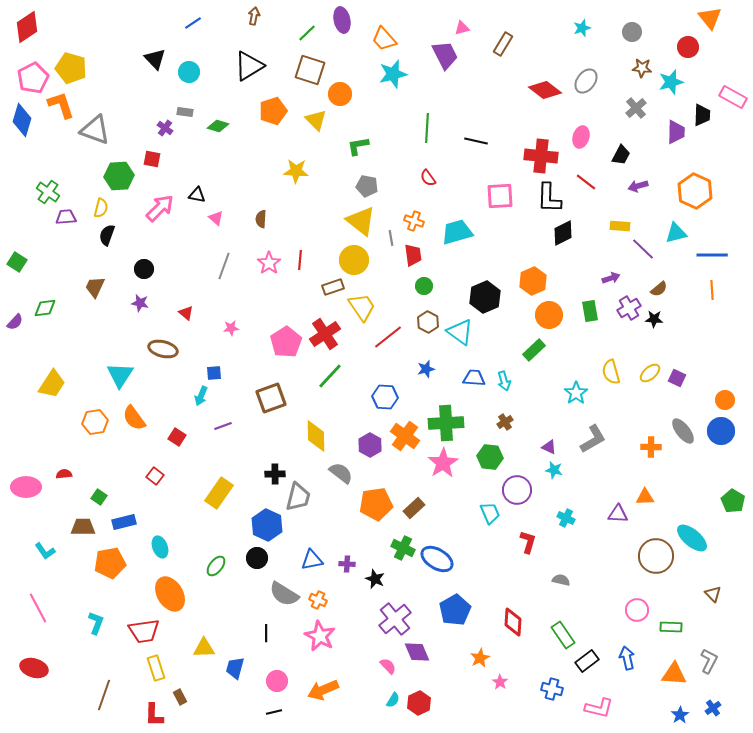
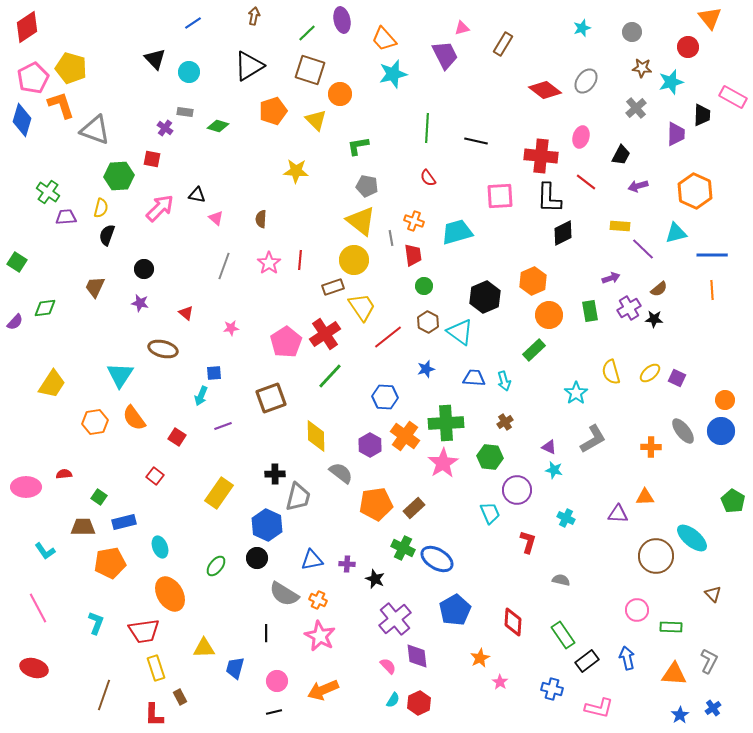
purple trapezoid at (676, 132): moved 2 px down
purple diamond at (417, 652): moved 4 px down; rotated 16 degrees clockwise
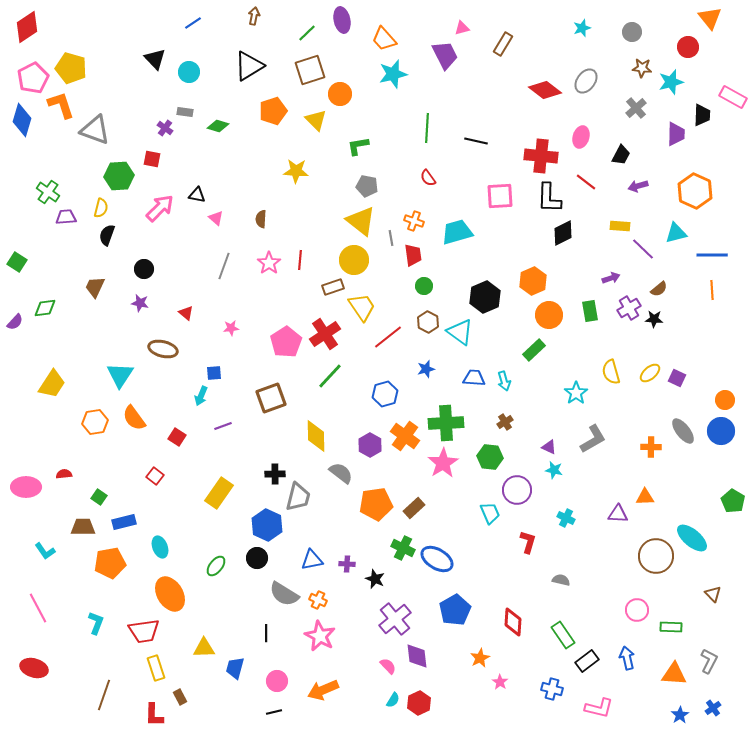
brown square at (310, 70): rotated 36 degrees counterclockwise
blue hexagon at (385, 397): moved 3 px up; rotated 20 degrees counterclockwise
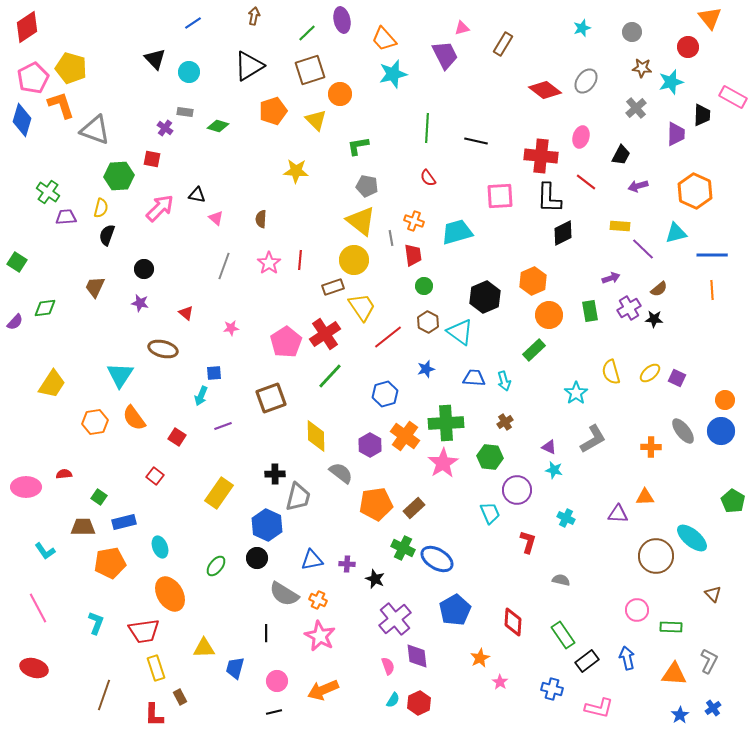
pink semicircle at (388, 666): rotated 24 degrees clockwise
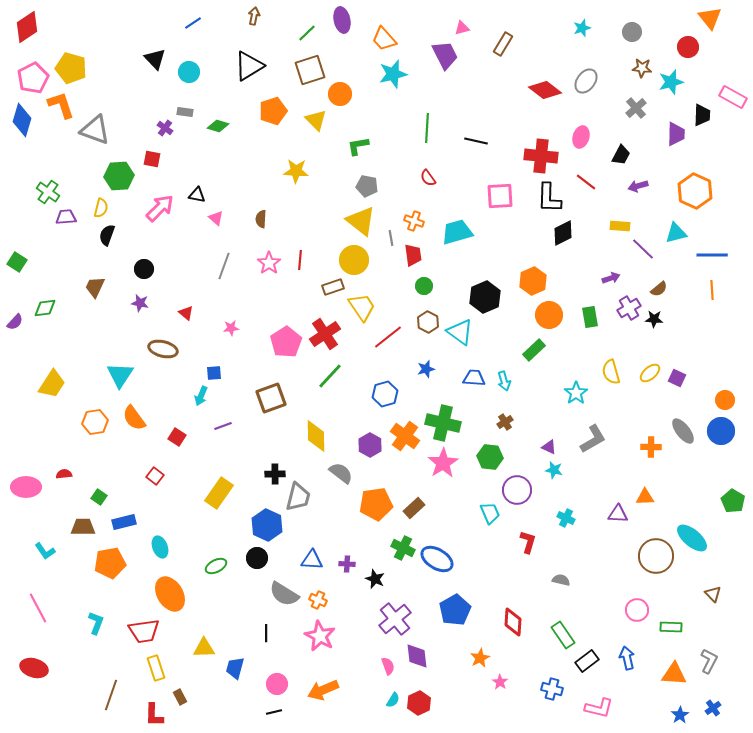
green rectangle at (590, 311): moved 6 px down
green cross at (446, 423): moved 3 px left; rotated 16 degrees clockwise
blue triangle at (312, 560): rotated 15 degrees clockwise
green ellipse at (216, 566): rotated 25 degrees clockwise
pink circle at (277, 681): moved 3 px down
brown line at (104, 695): moved 7 px right
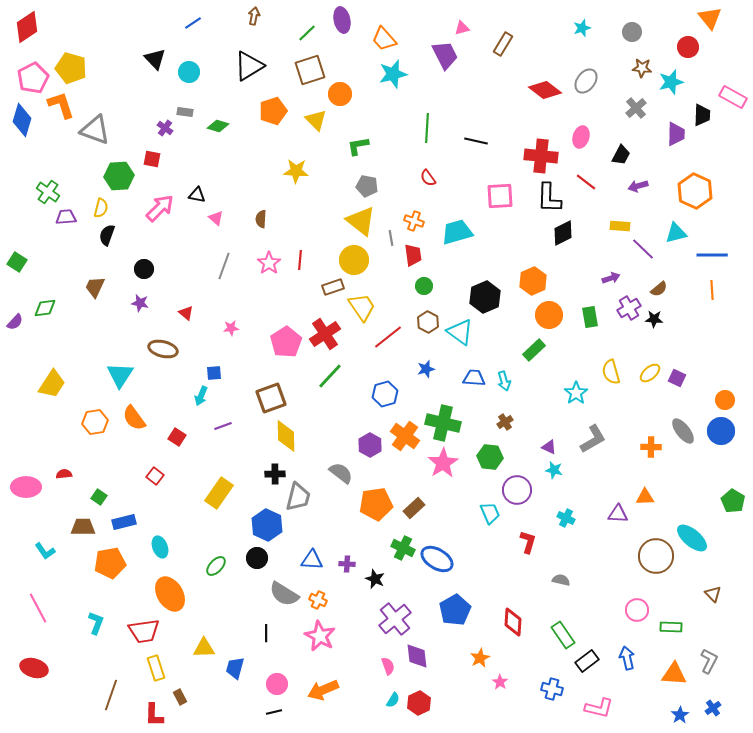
yellow diamond at (316, 436): moved 30 px left
green ellipse at (216, 566): rotated 20 degrees counterclockwise
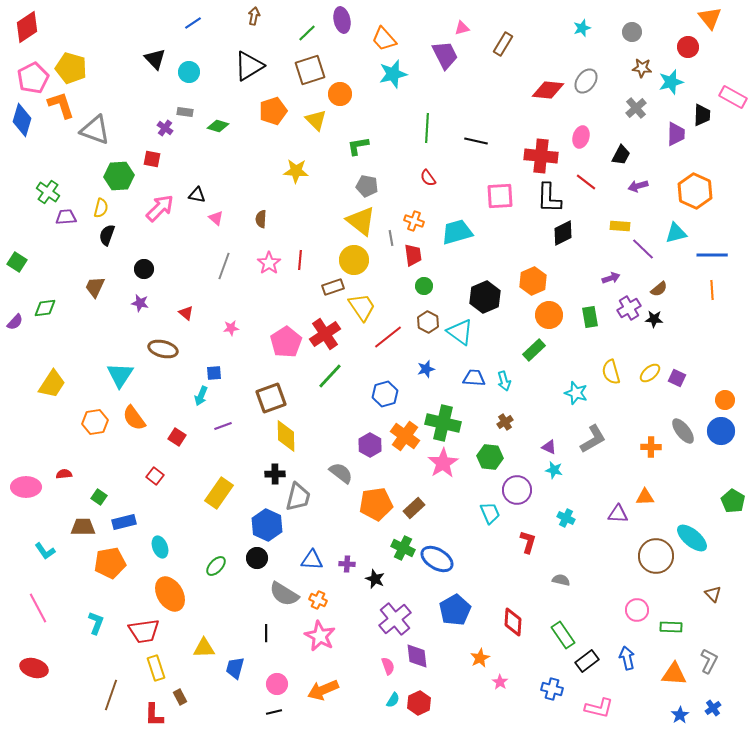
red diamond at (545, 90): moved 3 px right; rotated 32 degrees counterclockwise
cyan star at (576, 393): rotated 20 degrees counterclockwise
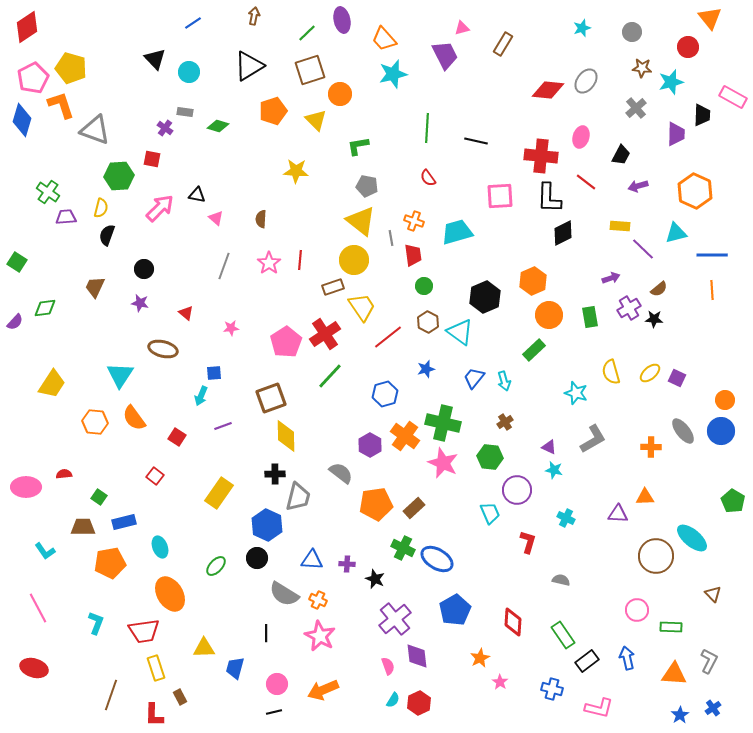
blue trapezoid at (474, 378): rotated 55 degrees counterclockwise
orange hexagon at (95, 422): rotated 15 degrees clockwise
pink star at (443, 463): rotated 16 degrees counterclockwise
